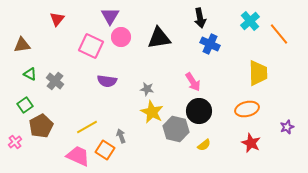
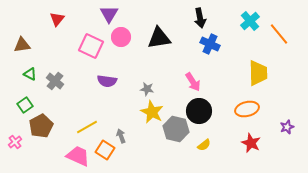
purple triangle: moved 1 px left, 2 px up
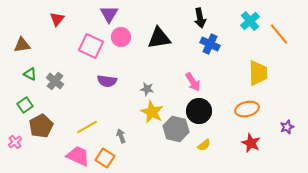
orange square: moved 8 px down
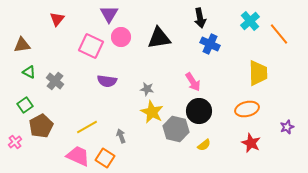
green triangle: moved 1 px left, 2 px up
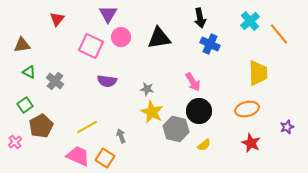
purple triangle: moved 1 px left
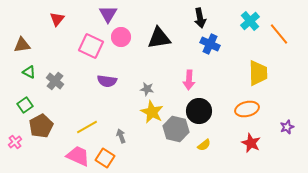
pink arrow: moved 4 px left, 2 px up; rotated 36 degrees clockwise
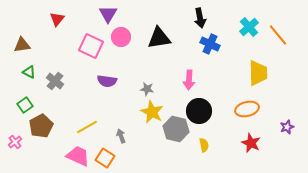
cyan cross: moved 1 px left, 6 px down
orange line: moved 1 px left, 1 px down
yellow semicircle: rotated 64 degrees counterclockwise
